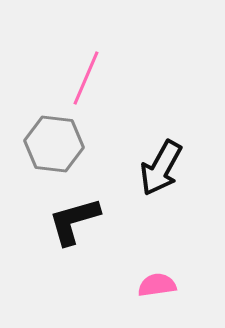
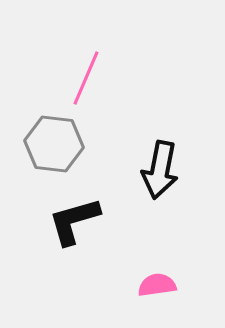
black arrow: moved 1 px left, 2 px down; rotated 18 degrees counterclockwise
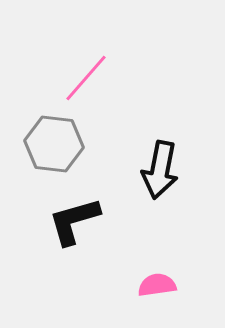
pink line: rotated 18 degrees clockwise
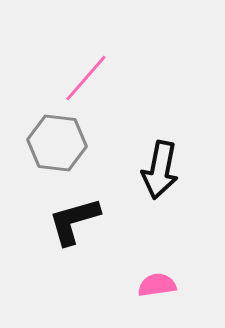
gray hexagon: moved 3 px right, 1 px up
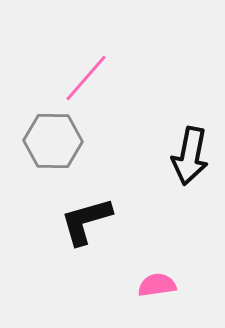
gray hexagon: moved 4 px left, 2 px up; rotated 6 degrees counterclockwise
black arrow: moved 30 px right, 14 px up
black L-shape: moved 12 px right
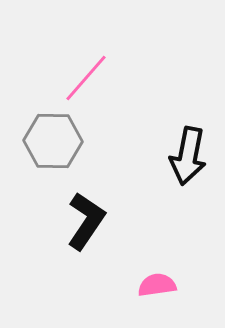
black arrow: moved 2 px left
black L-shape: rotated 140 degrees clockwise
